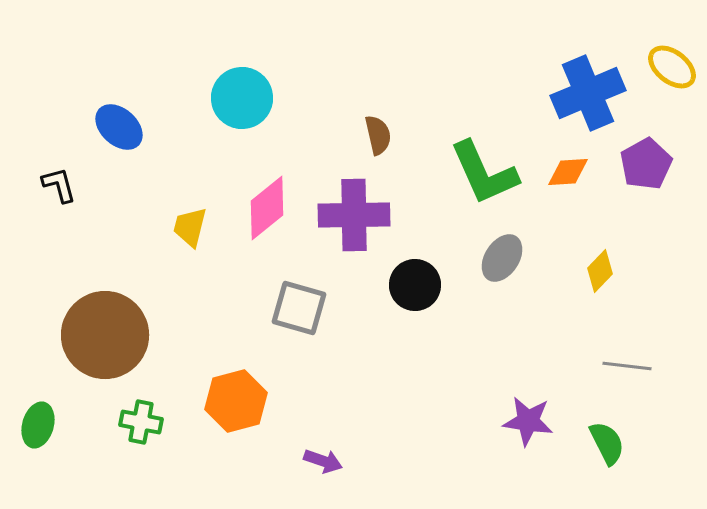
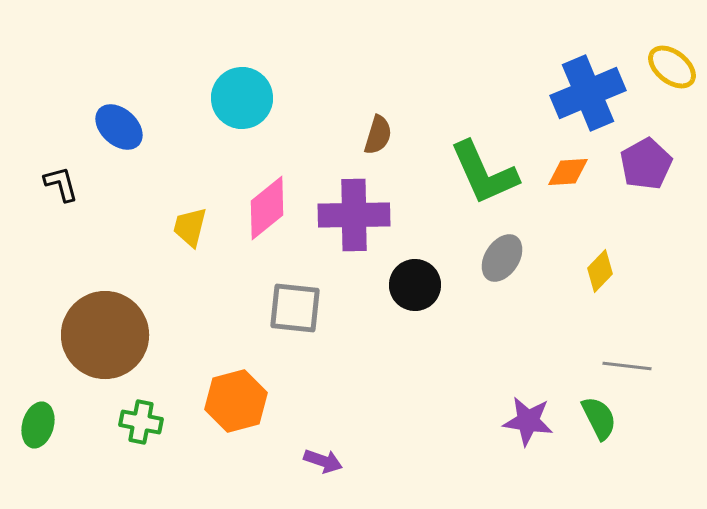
brown semicircle: rotated 30 degrees clockwise
black L-shape: moved 2 px right, 1 px up
gray square: moved 4 px left; rotated 10 degrees counterclockwise
green semicircle: moved 8 px left, 25 px up
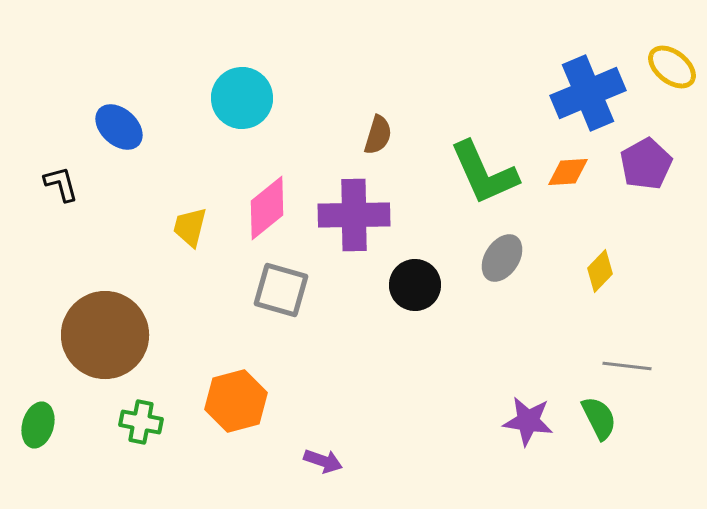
gray square: moved 14 px left, 18 px up; rotated 10 degrees clockwise
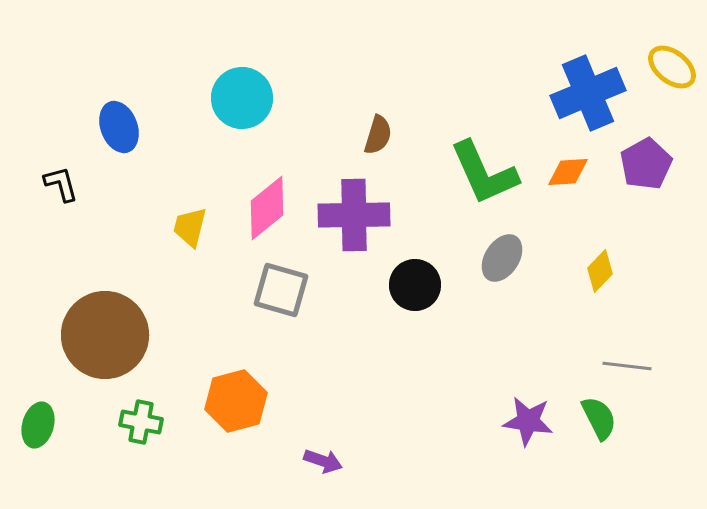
blue ellipse: rotated 27 degrees clockwise
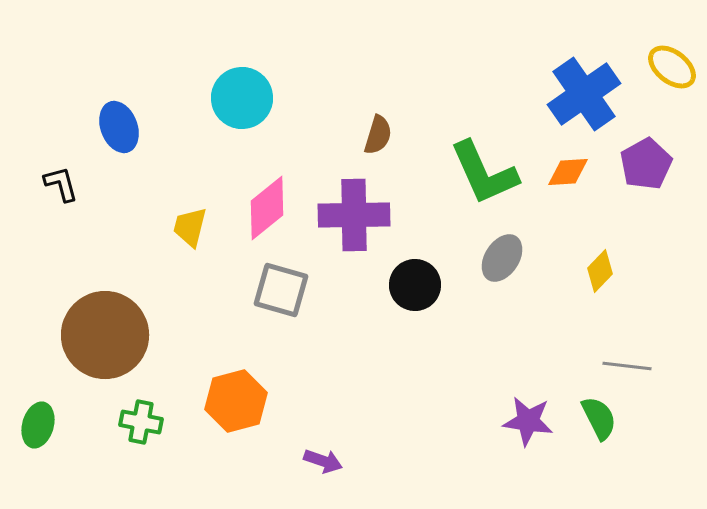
blue cross: moved 4 px left, 1 px down; rotated 12 degrees counterclockwise
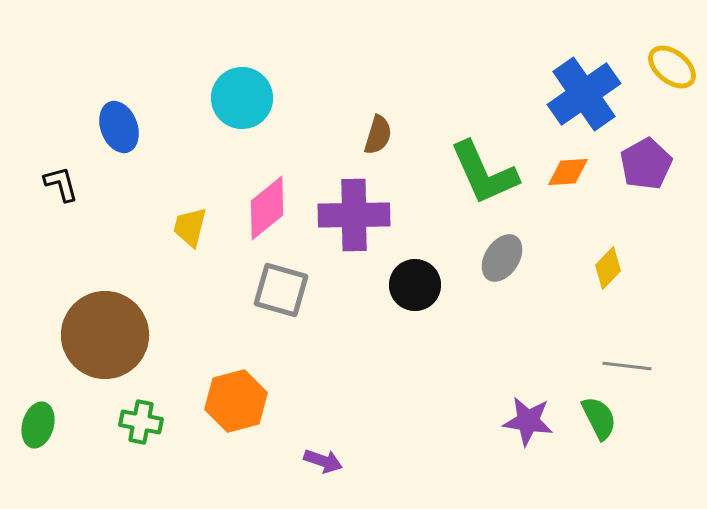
yellow diamond: moved 8 px right, 3 px up
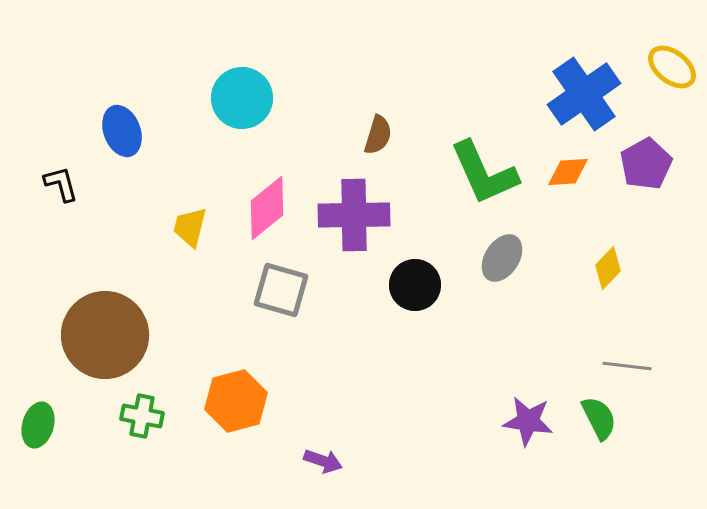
blue ellipse: moved 3 px right, 4 px down
green cross: moved 1 px right, 6 px up
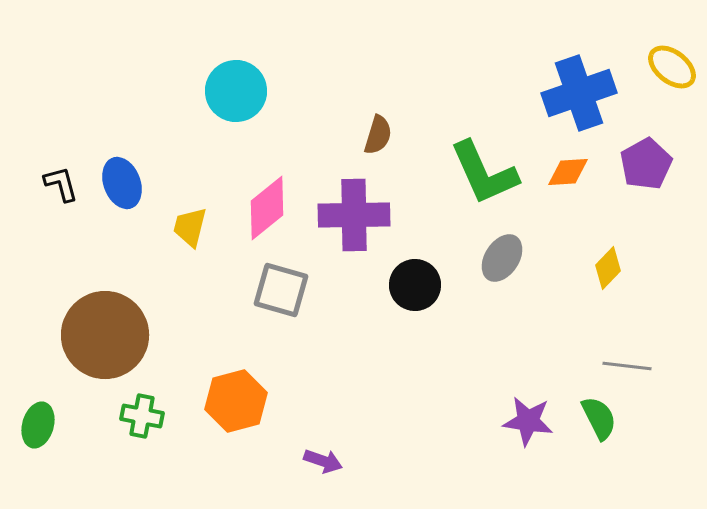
blue cross: moved 5 px left, 1 px up; rotated 16 degrees clockwise
cyan circle: moved 6 px left, 7 px up
blue ellipse: moved 52 px down
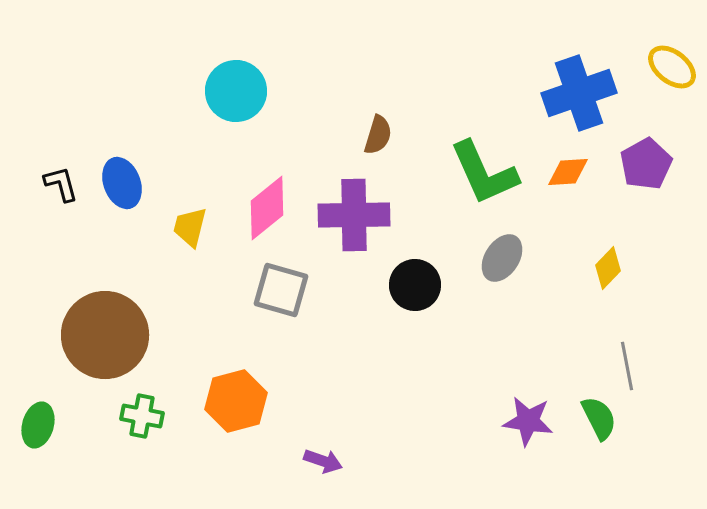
gray line: rotated 72 degrees clockwise
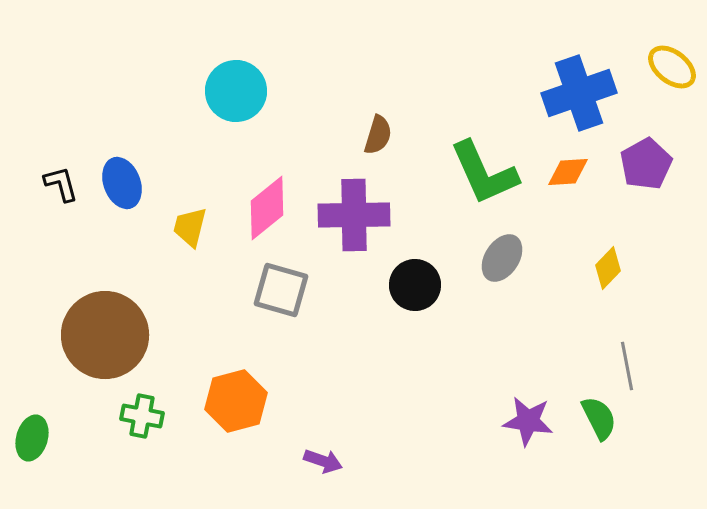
green ellipse: moved 6 px left, 13 px down
